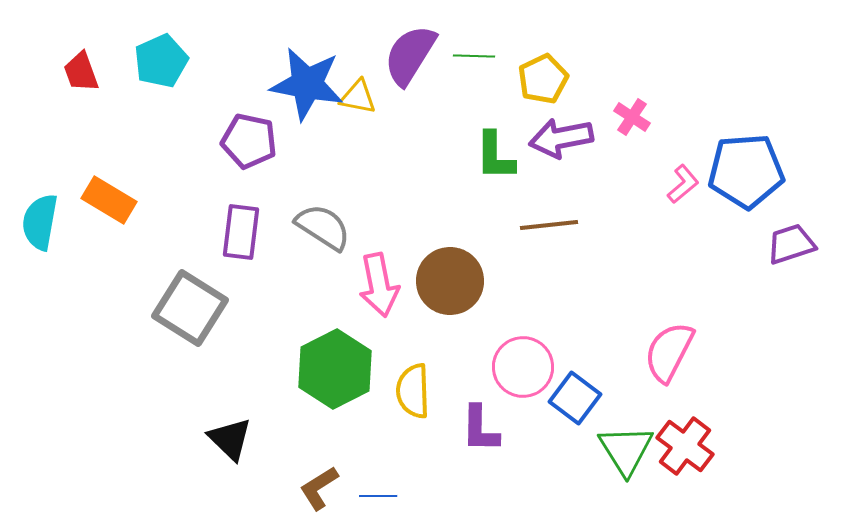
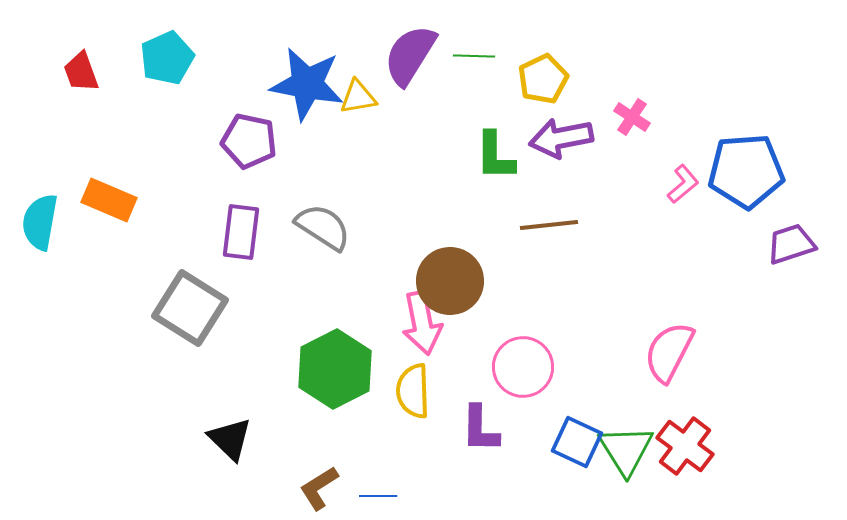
cyan pentagon: moved 6 px right, 3 px up
yellow triangle: rotated 21 degrees counterclockwise
orange rectangle: rotated 8 degrees counterclockwise
pink arrow: moved 43 px right, 38 px down
blue square: moved 2 px right, 44 px down; rotated 12 degrees counterclockwise
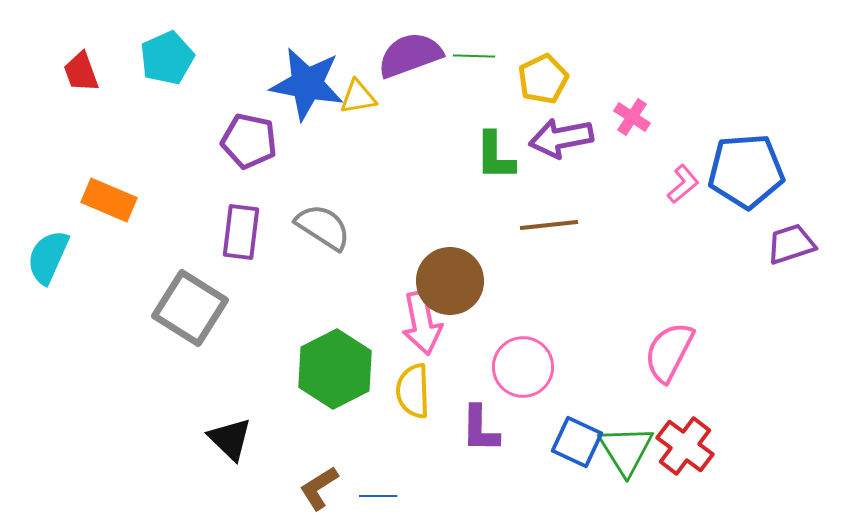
purple semicircle: rotated 38 degrees clockwise
cyan semicircle: moved 8 px right, 35 px down; rotated 14 degrees clockwise
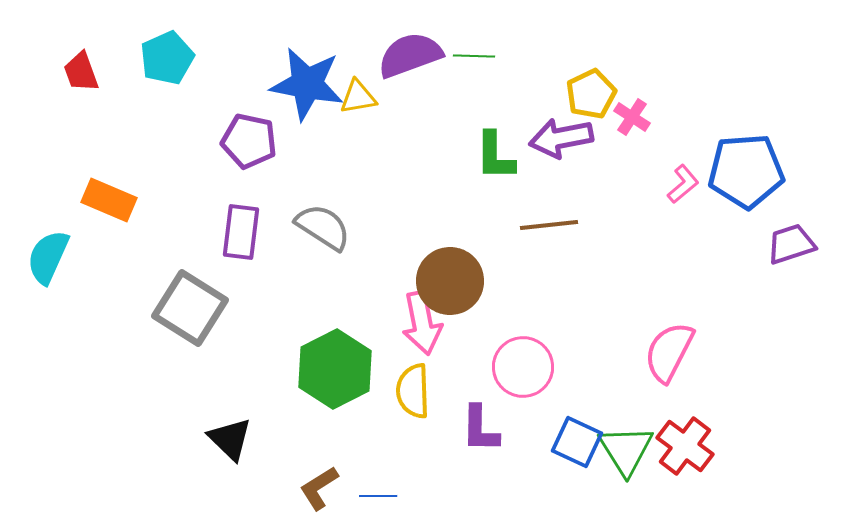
yellow pentagon: moved 48 px right, 15 px down
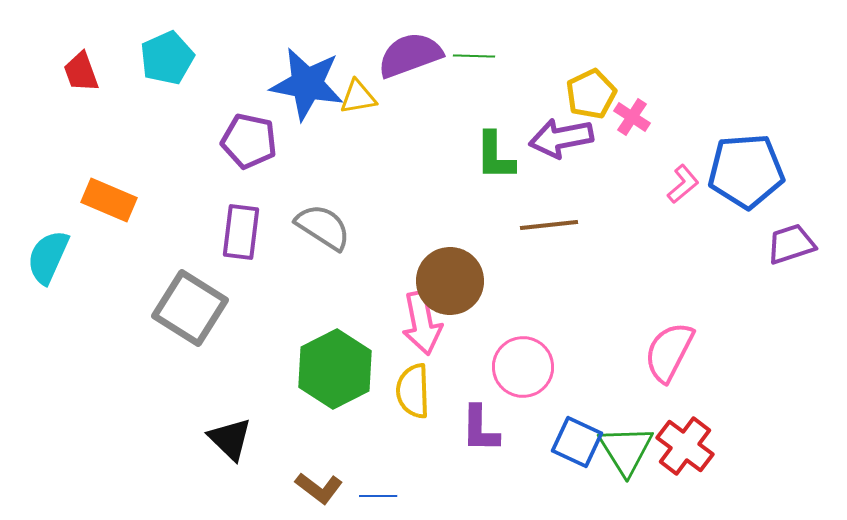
brown L-shape: rotated 111 degrees counterclockwise
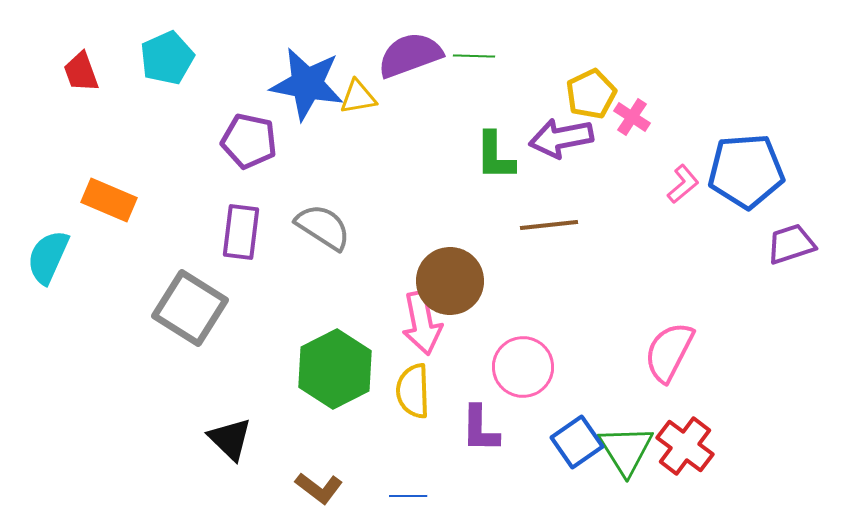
blue square: rotated 30 degrees clockwise
blue line: moved 30 px right
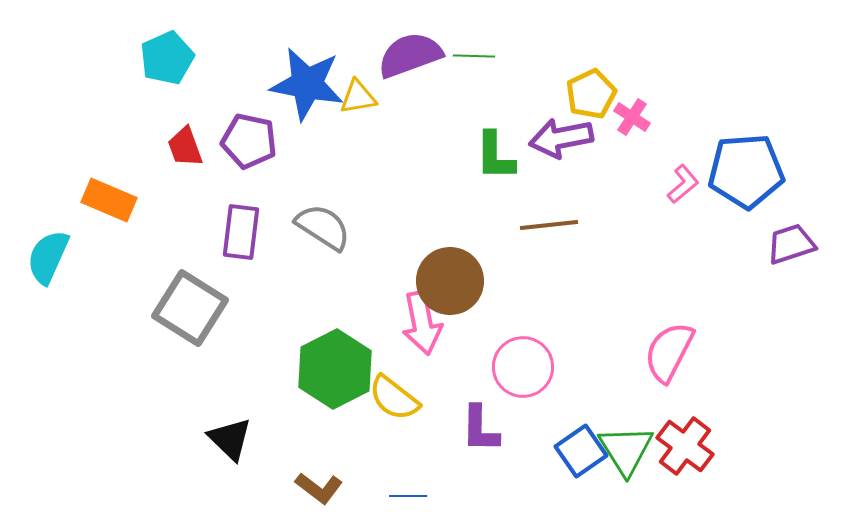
red trapezoid: moved 104 px right, 75 px down
yellow semicircle: moved 19 px left, 7 px down; rotated 50 degrees counterclockwise
blue square: moved 4 px right, 9 px down
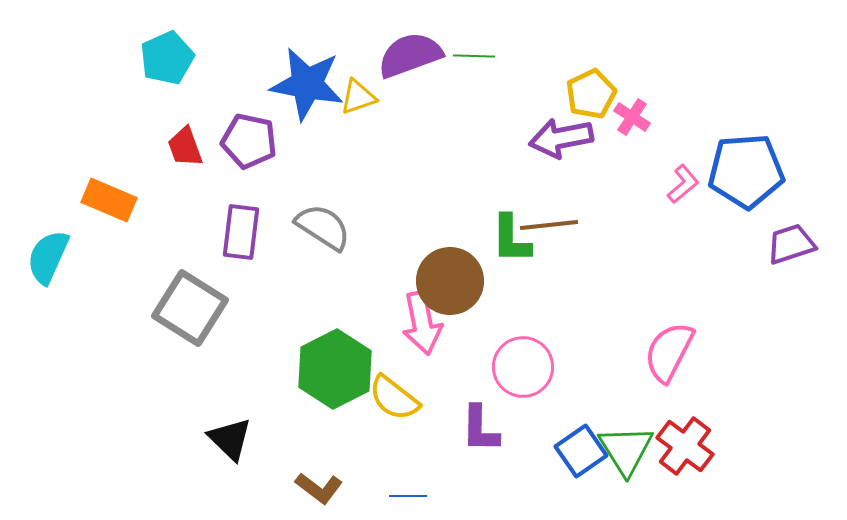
yellow triangle: rotated 9 degrees counterclockwise
green L-shape: moved 16 px right, 83 px down
